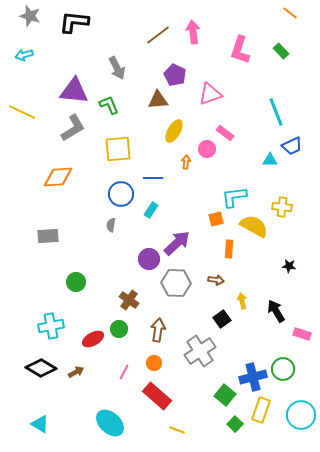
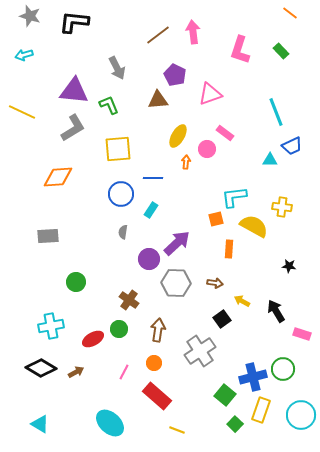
yellow ellipse at (174, 131): moved 4 px right, 5 px down
gray semicircle at (111, 225): moved 12 px right, 7 px down
brown arrow at (216, 280): moved 1 px left, 3 px down
yellow arrow at (242, 301): rotated 49 degrees counterclockwise
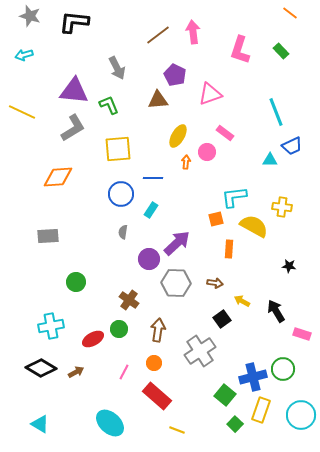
pink circle at (207, 149): moved 3 px down
